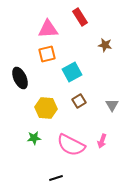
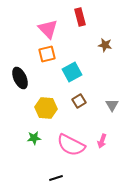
red rectangle: rotated 18 degrees clockwise
pink triangle: rotated 50 degrees clockwise
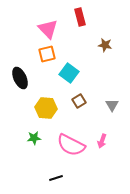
cyan square: moved 3 px left, 1 px down; rotated 24 degrees counterclockwise
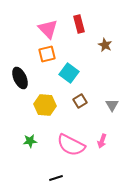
red rectangle: moved 1 px left, 7 px down
brown star: rotated 16 degrees clockwise
brown square: moved 1 px right
yellow hexagon: moved 1 px left, 3 px up
green star: moved 4 px left, 3 px down
